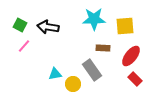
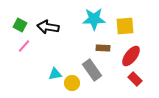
yellow circle: moved 1 px left, 1 px up
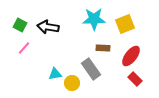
yellow square: moved 2 px up; rotated 18 degrees counterclockwise
pink line: moved 2 px down
gray rectangle: moved 1 px left, 1 px up
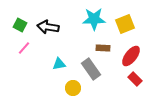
cyan triangle: moved 4 px right, 10 px up
yellow circle: moved 1 px right, 5 px down
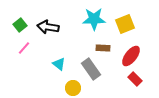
green square: rotated 24 degrees clockwise
cyan triangle: rotated 48 degrees clockwise
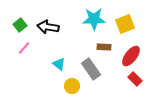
brown rectangle: moved 1 px right, 1 px up
yellow circle: moved 1 px left, 2 px up
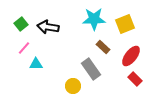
green square: moved 1 px right, 1 px up
brown rectangle: moved 1 px left; rotated 40 degrees clockwise
cyan triangle: moved 23 px left; rotated 40 degrees counterclockwise
yellow circle: moved 1 px right
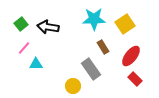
yellow square: rotated 12 degrees counterclockwise
brown rectangle: rotated 16 degrees clockwise
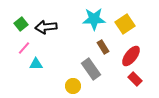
black arrow: moved 2 px left; rotated 15 degrees counterclockwise
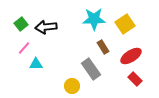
red ellipse: rotated 20 degrees clockwise
yellow circle: moved 1 px left
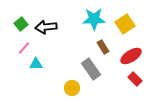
yellow circle: moved 2 px down
